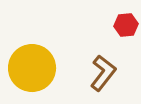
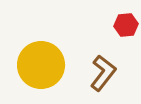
yellow circle: moved 9 px right, 3 px up
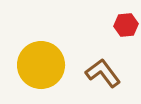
brown L-shape: rotated 75 degrees counterclockwise
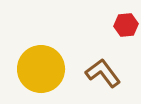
yellow circle: moved 4 px down
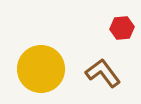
red hexagon: moved 4 px left, 3 px down
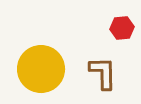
brown L-shape: rotated 36 degrees clockwise
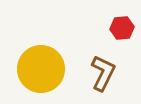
brown L-shape: rotated 27 degrees clockwise
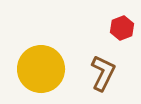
red hexagon: rotated 15 degrees counterclockwise
